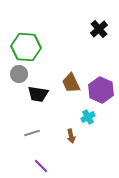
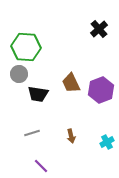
purple hexagon: rotated 15 degrees clockwise
cyan cross: moved 19 px right, 25 px down
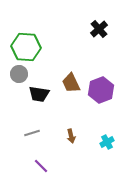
black trapezoid: moved 1 px right
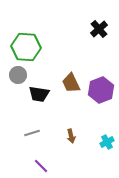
gray circle: moved 1 px left, 1 px down
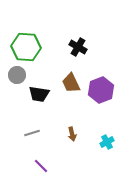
black cross: moved 21 px left, 18 px down; rotated 18 degrees counterclockwise
gray circle: moved 1 px left
brown arrow: moved 1 px right, 2 px up
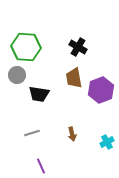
brown trapezoid: moved 3 px right, 5 px up; rotated 15 degrees clockwise
purple line: rotated 21 degrees clockwise
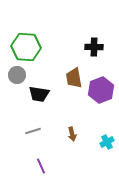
black cross: moved 16 px right; rotated 30 degrees counterclockwise
gray line: moved 1 px right, 2 px up
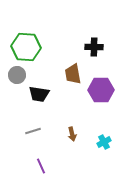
brown trapezoid: moved 1 px left, 4 px up
purple hexagon: rotated 20 degrees clockwise
cyan cross: moved 3 px left
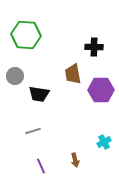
green hexagon: moved 12 px up
gray circle: moved 2 px left, 1 px down
brown arrow: moved 3 px right, 26 px down
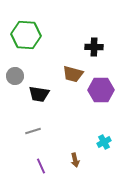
brown trapezoid: rotated 65 degrees counterclockwise
